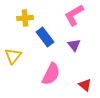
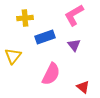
blue rectangle: rotated 72 degrees counterclockwise
red triangle: moved 2 px left, 2 px down
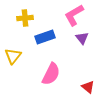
purple triangle: moved 8 px right, 7 px up
red triangle: moved 5 px right
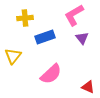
pink semicircle: rotated 20 degrees clockwise
red triangle: rotated 16 degrees counterclockwise
